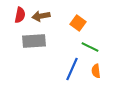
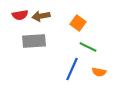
red semicircle: rotated 70 degrees clockwise
green line: moved 2 px left
orange semicircle: moved 3 px right, 1 px down; rotated 72 degrees counterclockwise
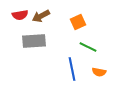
brown arrow: rotated 18 degrees counterclockwise
orange square: moved 1 px up; rotated 28 degrees clockwise
blue line: rotated 35 degrees counterclockwise
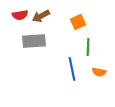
green line: rotated 66 degrees clockwise
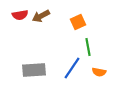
gray rectangle: moved 29 px down
green line: rotated 12 degrees counterclockwise
blue line: moved 1 px up; rotated 45 degrees clockwise
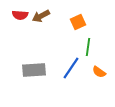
red semicircle: rotated 14 degrees clockwise
green line: rotated 18 degrees clockwise
blue line: moved 1 px left
orange semicircle: rotated 24 degrees clockwise
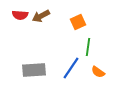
orange semicircle: moved 1 px left
